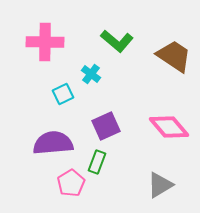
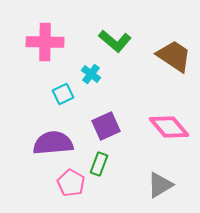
green L-shape: moved 2 px left
green rectangle: moved 2 px right, 2 px down
pink pentagon: rotated 12 degrees counterclockwise
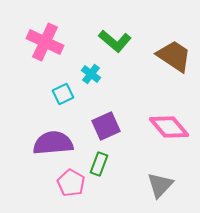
pink cross: rotated 24 degrees clockwise
gray triangle: rotated 16 degrees counterclockwise
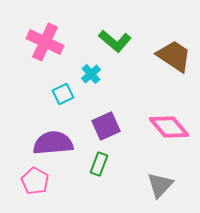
cyan cross: rotated 12 degrees clockwise
pink pentagon: moved 36 px left, 2 px up
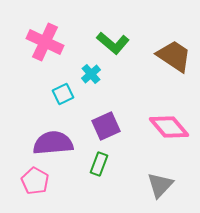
green L-shape: moved 2 px left, 2 px down
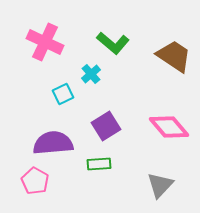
purple square: rotated 8 degrees counterclockwise
green rectangle: rotated 65 degrees clockwise
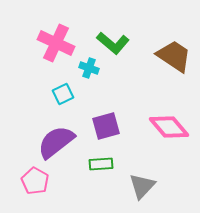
pink cross: moved 11 px right, 1 px down
cyan cross: moved 2 px left, 6 px up; rotated 30 degrees counterclockwise
purple square: rotated 16 degrees clockwise
purple semicircle: moved 3 px right, 1 px up; rotated 33 degrees counterclockwise
green rectangle: moved 2 px right
gray triangle: moved 18 px left, 1 px down
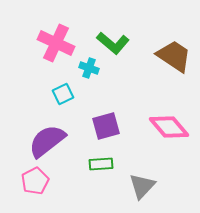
purple semicircle: moved 9 px left, 1 px up
pink pentagon: rotated 16 degrees clockwise
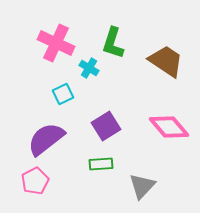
green L-shape: rotated 68 degrees clockwise
brown trapezoid: moved 8 px left, 5 px down
cyan cross: rotated 12 degrees clockwise
purple square: rotated 16 degrees counterclockwise
purple semicircle: moved 1 px left, 2 px up
